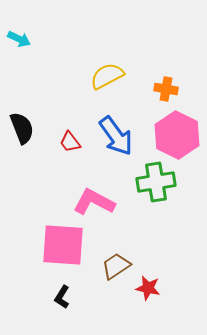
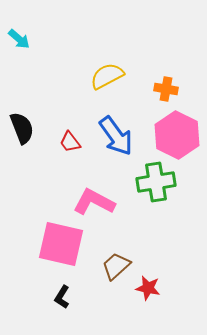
cyan arrow: rotated 15 degrees clockwise
pink square: moved 2 px left, 1 px up; rotated 9 degrees clockwise
brown trapezoid: rotated 8 degrees counterclockwise
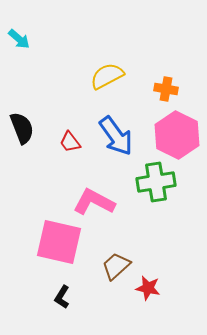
pink square: moved 2 px left, 2 px up
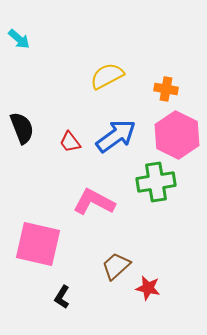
blue arrow: rotated 90 degrees counterclockwise
pink square: moved 21 px left, 2 px down
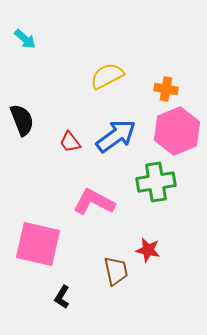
cyan arrow: moved 6 px right
black semicircle: moved 8 px up
pink hexagon: moved 4 px up; rotated 12 degrees clockwise
brown trapezoid: moved 5 px down; rotated 120 degrees clockwise
red star: moved 38 px up
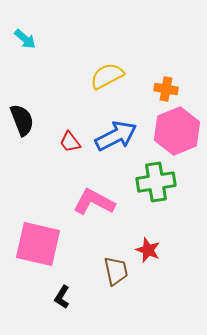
blue arrow: rotated 9 degrees clockwise
red star: rotated 10 degrees clockwise
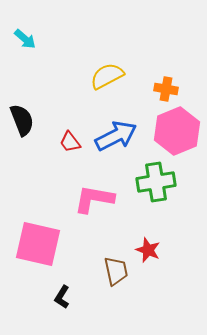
pink L-shape: moved 3 px up; rotated 18 degrees counterclockwise
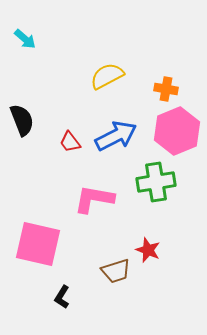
brown trapezoid: rotated 84 degrees clockwise
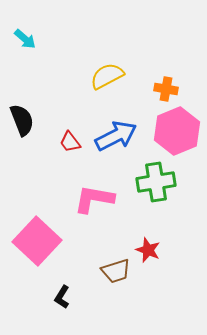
pink square: moved 1 px left, 3 px up; rotated 30 degrees clockwise
